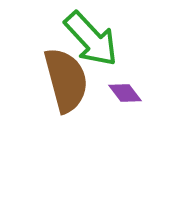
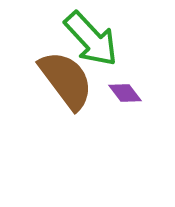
brown semicircle: rotated 22 degrees counterclockwise
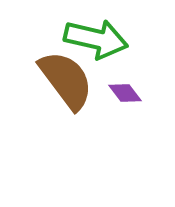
green arrow: moved 5 px right; rotated 34 degrees counterclockwise
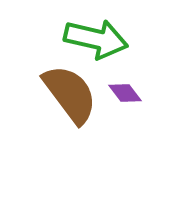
brown semicircle: moved 4 px right, 14 px down
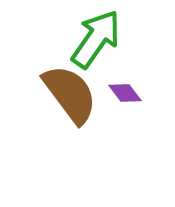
green arrow: rotated 68 degrees counterclockwise
